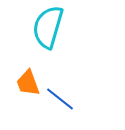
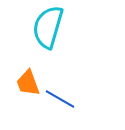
blue line: rotated 8 degrees counterclockwise
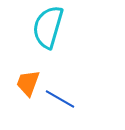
orange trapezoid: rotated 40 degrees clockwise
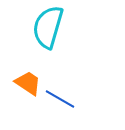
orange trapezoid: rotated 104 degrees clockwise
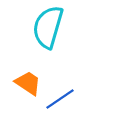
blue line: rotated 64 degrees counterclockwise
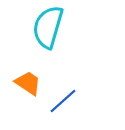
blue line: moved 3 px right, 2 px down; rotated 8 degrees counterclockwise
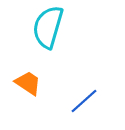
blue line: moved 21 px right
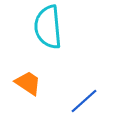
cyan semicircle: rotated 21 degrees counterclockwise
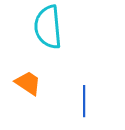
blue line: rotated 48 degrees counterclockwise
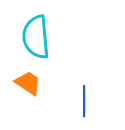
cyan semicircle: moved 12 px left, 10 px down
